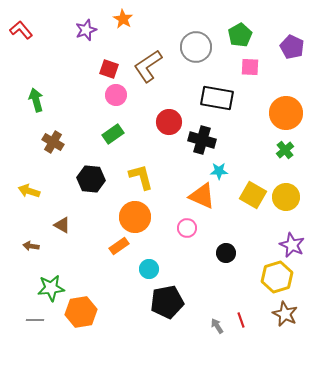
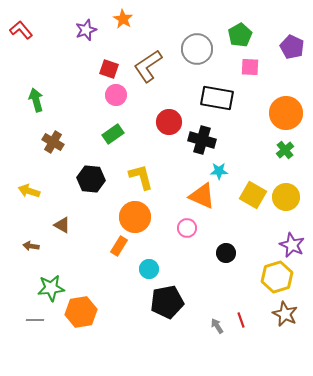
gray circle at (196, 47): moved 1 px right, 2 px down
orange rectangle at (119, 246): rotated 24 degrees counterclockwise
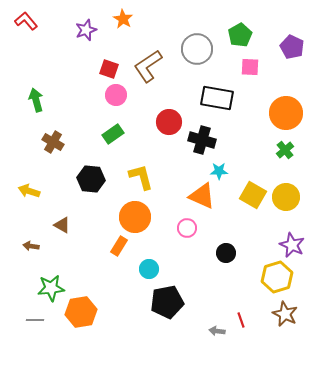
red L-shape at (21, 30): moved 5 px right, 9 px up
gray arrow at (217, 326): moved 5 px down; rotated 49 degrees counterclockwise
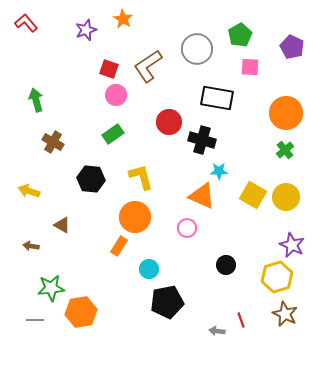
red L-shape at (26, 21): moved 2 px down
black circle at (226, 253): moved 12 px down
